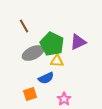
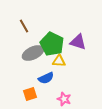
purple triangle: rotated 42 degrees clockwise
yellow triangle: moved 2 px right
pink star: rotated 16 degrees counterclockwise
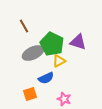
yellow triangle: rotated 32 degrees counterclockwise
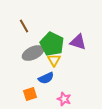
yellow triangle: moved 5 px left, 1 px up; rotated 32 degrees counterclockwise
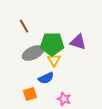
green pentagon: rotated 25 degrees counterclockwise
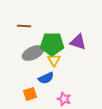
brown line: rotated 56 degrees counterclockwise
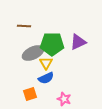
purple triangle: rotated 42 degrees counterclockwise
yellow triangle: moved 8 px left, 3 px down
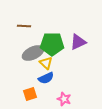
yellow triangle: rotated 16 degrees counterclockwise
